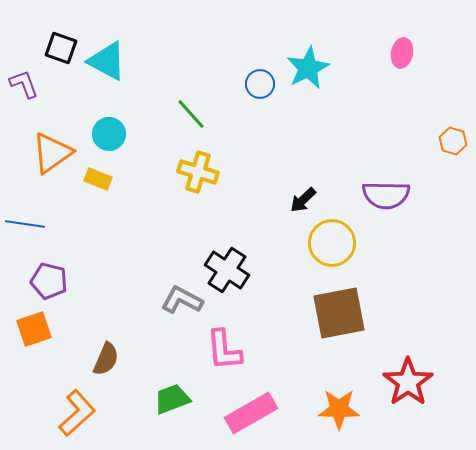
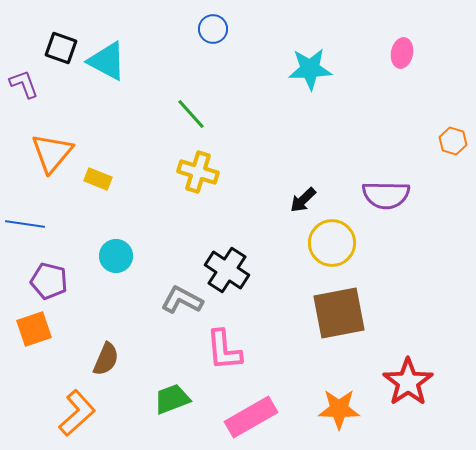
cyan star: moved 2 px right, 1 px down; rotated 24 degrees clockwise
blue circle: moved 47 px left, 55 px up
cyan circle: moved 7 px right, 122 px down
orange triangle: rotated 15 degrees counterclockwise
pink rectangle: moved 4 px down
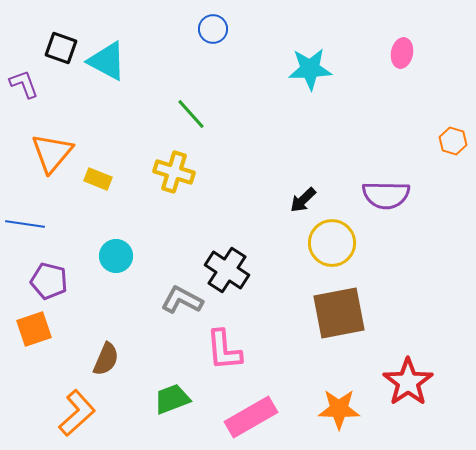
yellow cross: moved 24 px left
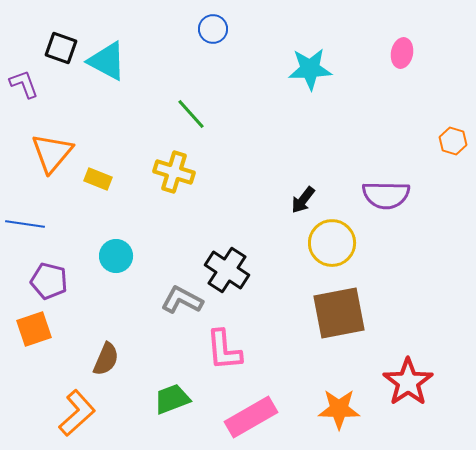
black arrow: rotated 8 degrees counterclockwise
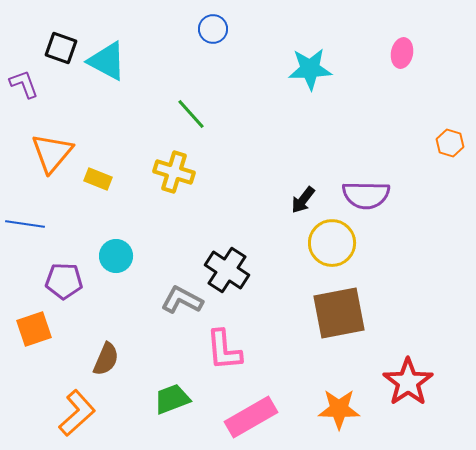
orange hexagon: moved 3 px left, 2 px down
purple semicircle: moved 20 px left
purple pentagon: moved 15 px right; rotated 12 degrees counterclockwise
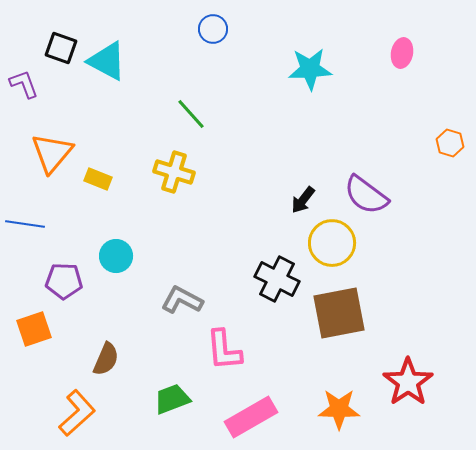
purple semicircle: rotated 36 degrees clockwise
black cross: moved 50 px right, 9 px down; rotated 6 degrees counterclockwise
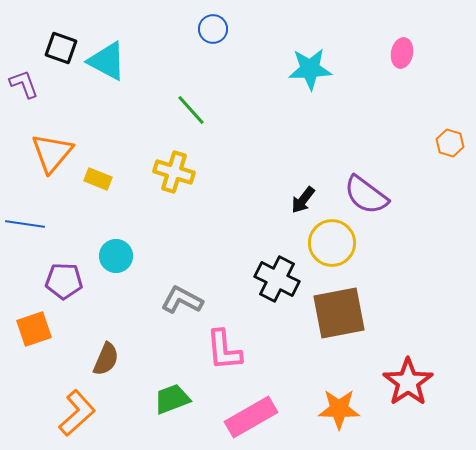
green line: moved 4 px up
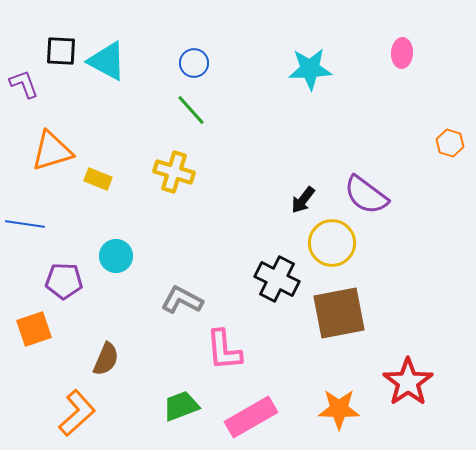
blue circle: moved 19 px left, 34 px down
black square: moved 3 px down; rotated 16 degrees counterclockwise
pink ellipse: rotated 8 degrees counterclockwise
orange triangle: moved 2 px up; rotated 33 degrees clockwise
green trapezoid: moved 9 px right, 7 px down
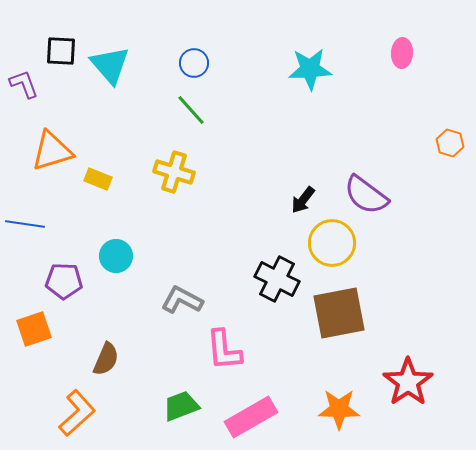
cyan triangle: moved 3 px right, 4 px down; rotated 21 degrees clockwise
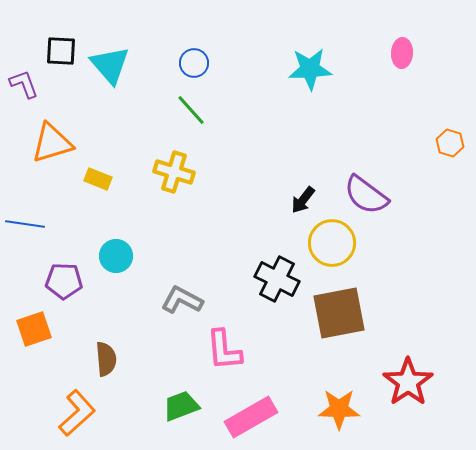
orange triangle: moved 8 px up
brown semicircle: rotated 28 degrees counterclockwise
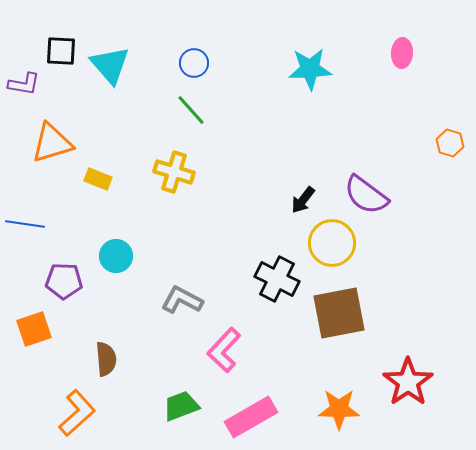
purple L-shape: rotated 120 degrees clockwise
pink L-shape: rotated 48 degrees clockwise
